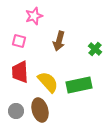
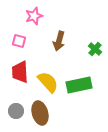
brown ellipse: moved 3 px down
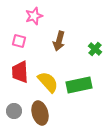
gray circle: moved 2 px left
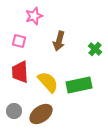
brown ellipse: moved 1 px right, 1 px down; rotated 70 degrees clockwise
